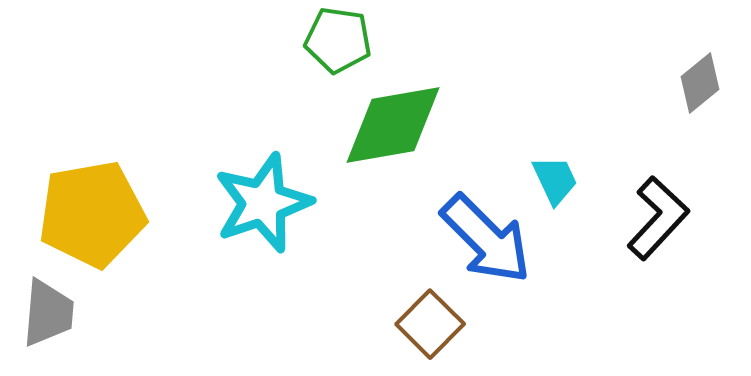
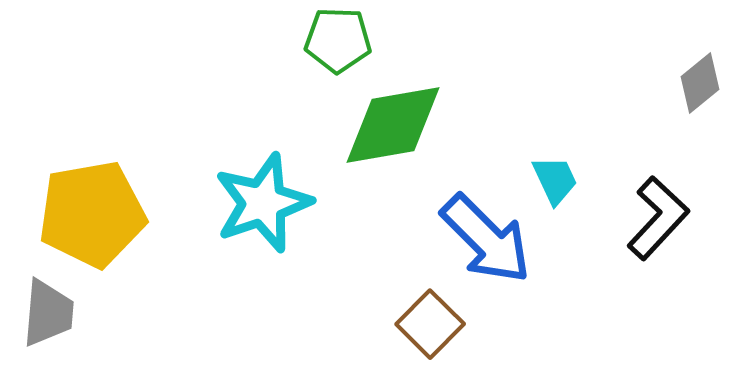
green pentagon: rotated 6 degrees counterclockwise
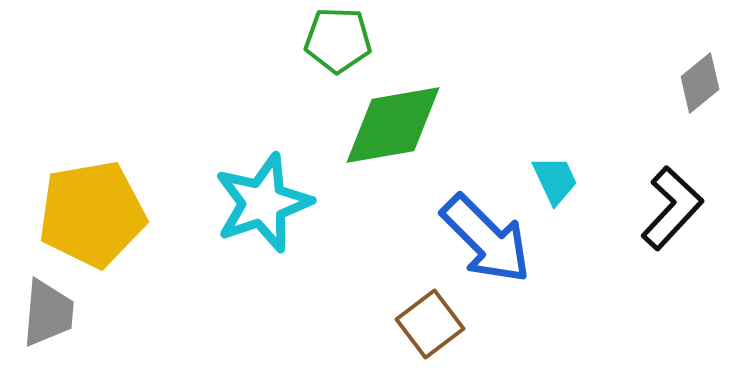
black L-shape: moved 14 px right, 10 px up
brown square: rotated 8 degrees clockwise
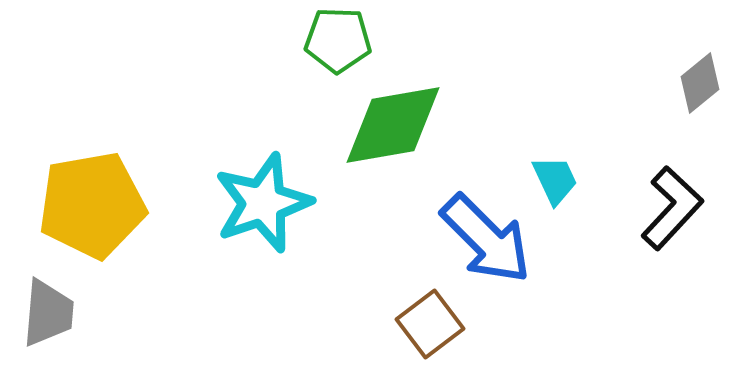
yellow pentagon: moved 9 px up
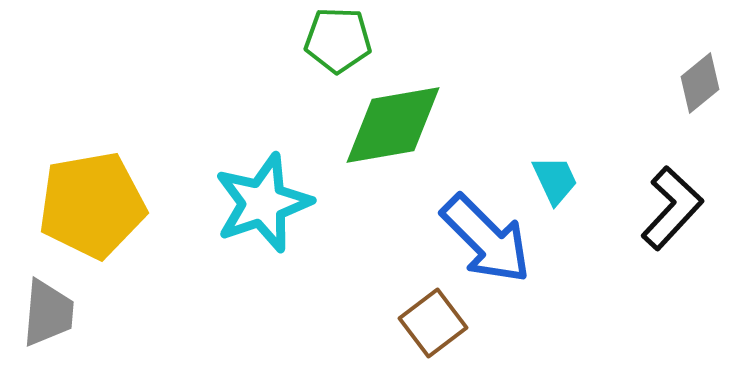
brown square: moved 3 px right, 1 px up
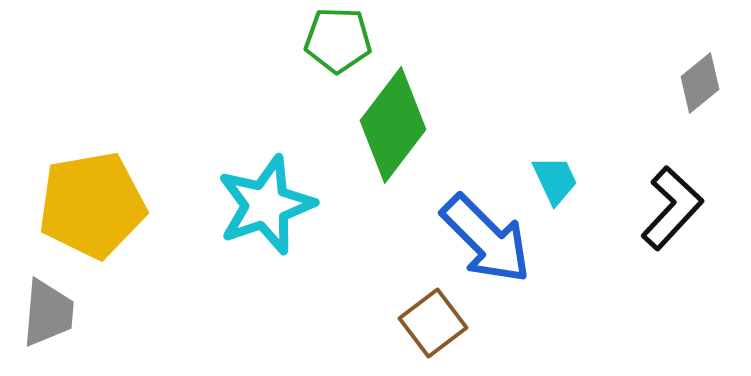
green diamond: rotated 43 degrees counterclockwise
cyan star: moved 3 px right, 2 px down
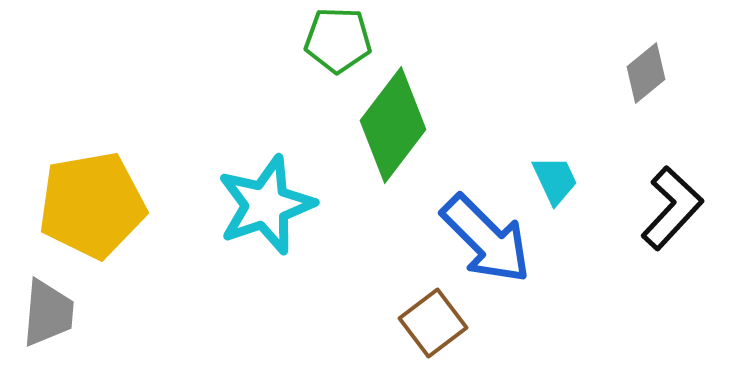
gray diamond: moved 54 px left, 10 px up
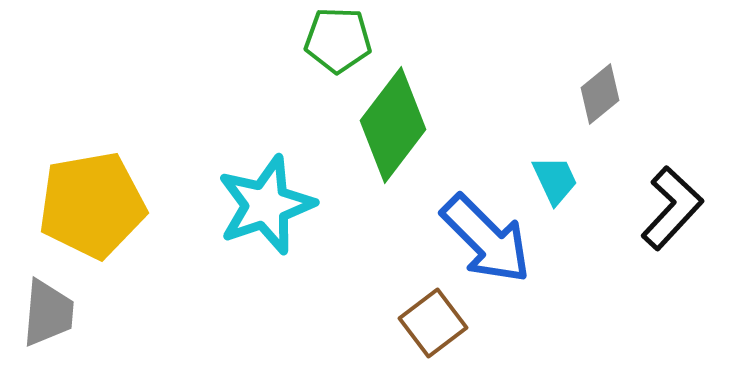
gray diamond: moved 46 px left, 21 px down
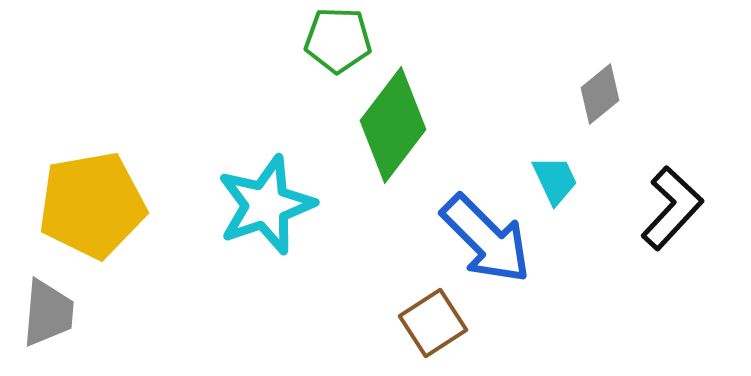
brown square: rotated 4 degrees clockwise
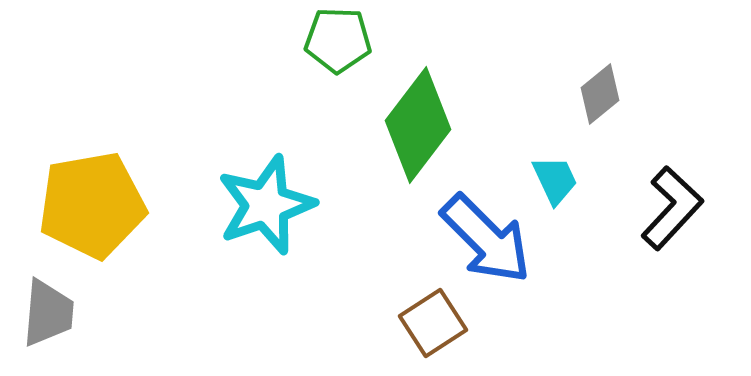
green diamond: moved 25 px right
